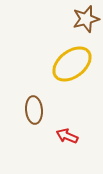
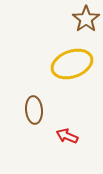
brown star: rotated 20 degrees counterclockwise
yellow ellipse: rotated 18 degrees clockwise
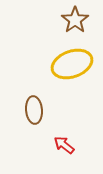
brown star: moved 11 px left, 1 px down
red arrow: moved 3 px left, 9 px down; rotated 15 degrees clockwise
